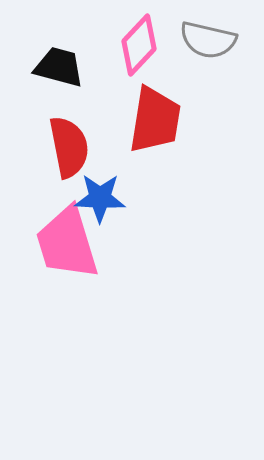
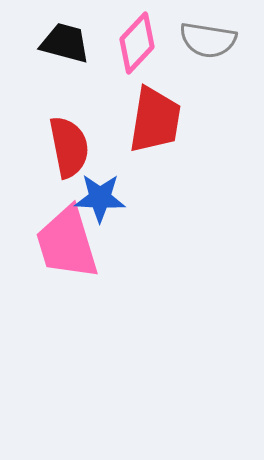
gray semicircle: rotated 4 degrees counterclockwise
pink diamond: moved 2 px left, 2 px up
black trapezoid: moved 6 px right, 24 px up
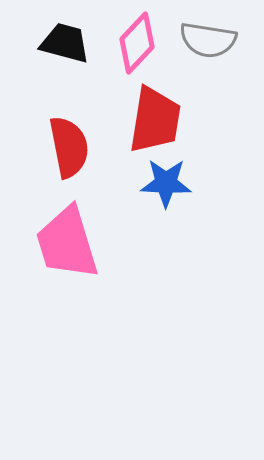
blue star: moved 66 px right, 15 px up
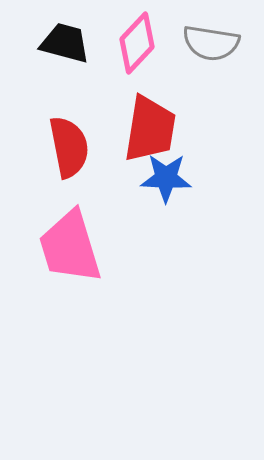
gray semicircle: moved 3 px right, 3 px down
red trapezoid: moved 5 px left, 9 px down
blue star: moved 5 px up
pink trapezoid: moved 3 px right, 4 px down
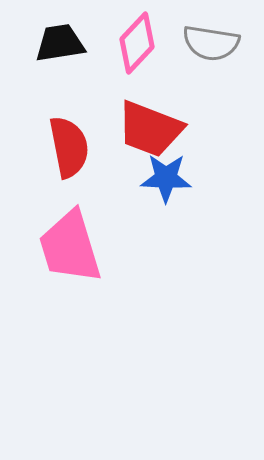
black trapezoid: moved 5 px left; rotated 24 degrees counterclockwise
red trapezoid: rotated 102 degrees clockwise
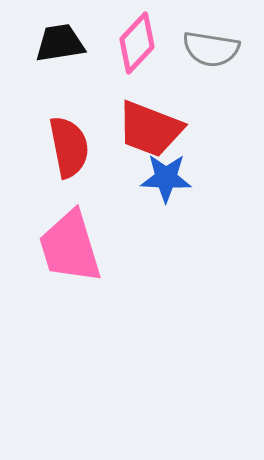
gray semicircle: moved 6 px down
